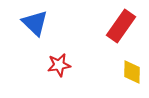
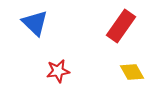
red star: moved 1 px left, 6 px down
yellow diamond: rotated 30 degrees counterclockwise
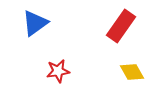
blue triangle: rotated 40 degrees clockwise
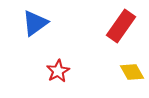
red star: rotated 20 degrees counterclockwise
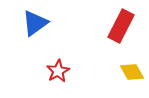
red rectangle: rotated 8 degrees counterclockwise
